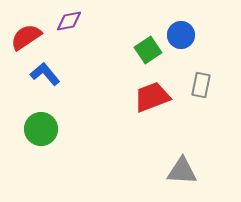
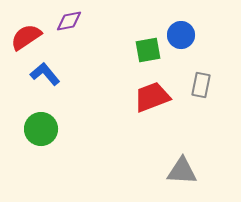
green square: rotated 24 degrees clockwise
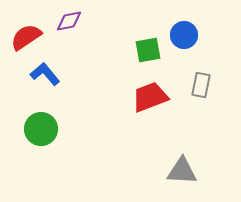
blue circle: moved 3 px right
red trapezoid: moved 2 px left
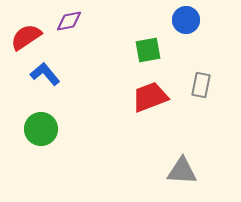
blue circle: moved 2 px right, 15 px up
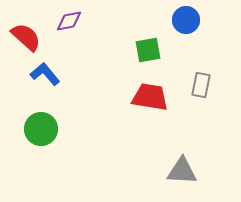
red semicircle: rotated 76 degrees clockwise
red trapezoid: rotated 30 degrees clockwise
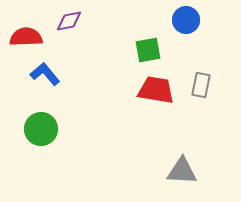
red semicircle: rotated 44 degrees counterclockwise
red trapezoid: moved 6 px right, 7 px up
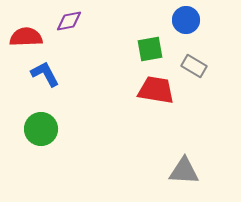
green square: moved 2 px right, 1 px up
blue L-shape: rotated 12 degrees clockwise
gray rectangle: moved 7 px left, 19 px up; rotated 70 degrees counterclockwise
gray triangle: moved 2 px right
